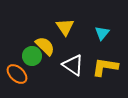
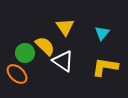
green circle: moved 7 px left, 3 px up
white triangle: moved 10 px left, 4 px up
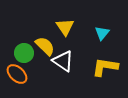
green circle: moved 1 px left
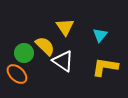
cyan triangle: moved 2 px left, 2 px down
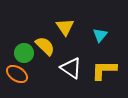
white triangle: moved 8 px right, 7 px down
yellow L-shape: moved 1 px left, 3 px down; rotated 8 degrees counterclockwise
orange ellipse: rotated 10 degrees counterclockwise
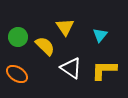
green circle: moved 6 px left, 16 px up
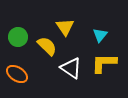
yellow semicircle: moved 2 px right
yellow L-shape: moved 7 px up
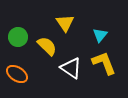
yellow triangle: moved 4 px up
yellow L-shape: rotated 68 degrees clockwise
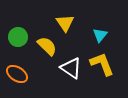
yellow L-shape: moved 2 px left, 1 px down
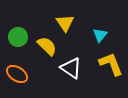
yellow L-shape: moved 9 px right
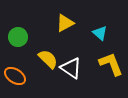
yellow triangle: rotated 36 degrees clockwise
cyan triangle: moved 2 px up; rotated 28 degrees counterclockwise
yellow semicircle: moved 1 px right, 13 px down
orange ellipse: moved 2 px left, 2 px down
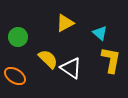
yellow L-shape: moved 4 px up; rotated 32 degrees clockwise
